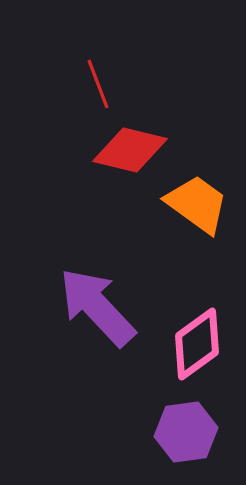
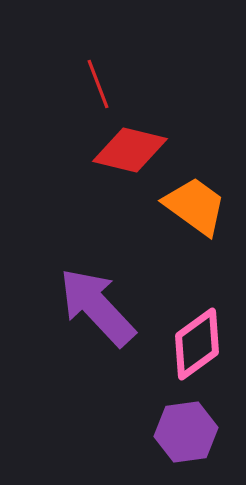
orange trapezoid: moved 2 px left, 2 px down
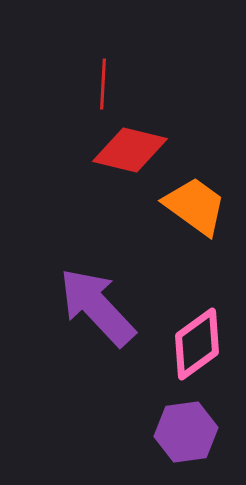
red line: moved 5 px right; rotated 24 degrees clockwise
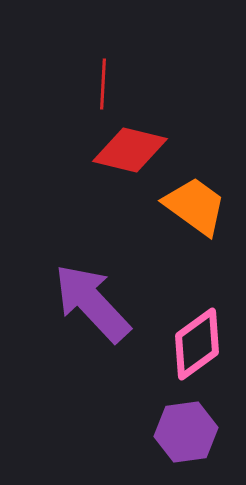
purple arrow: moved 5 px left, 4 px up
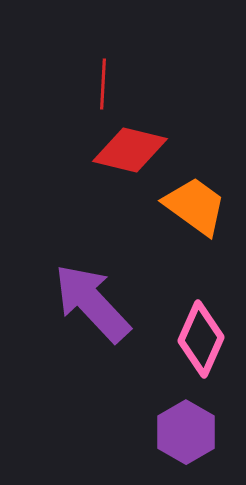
pink diamond: moved 4 px right, 5 px up; rotated 30 degrees counterclockwise
purple hexagon: rotated 22 degrees counterclockwise
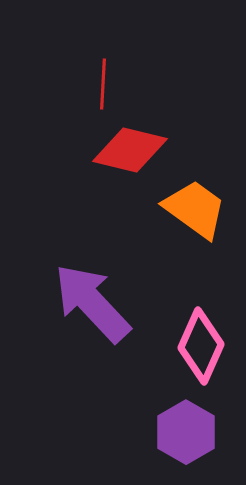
orange trapezoid: moved 3 px down
pink diamond: moved 7 px down
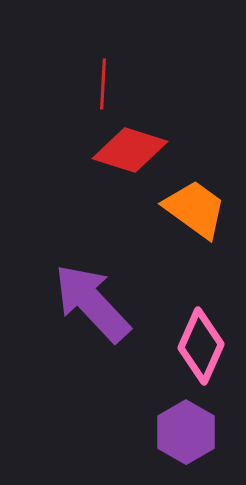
red diamond: rotated 4 degrees clockwise
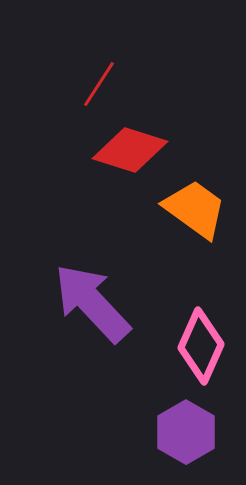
red line: moved 4 px left; rotated 30 degrees clockwise
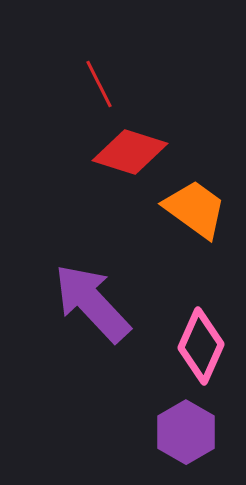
red line: rotated 60 degrees counterclockwise
red diamond: moved 2 px down
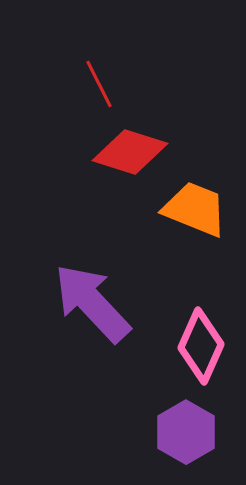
orange trapezoid: rotated 14 degrees counterclockwise
